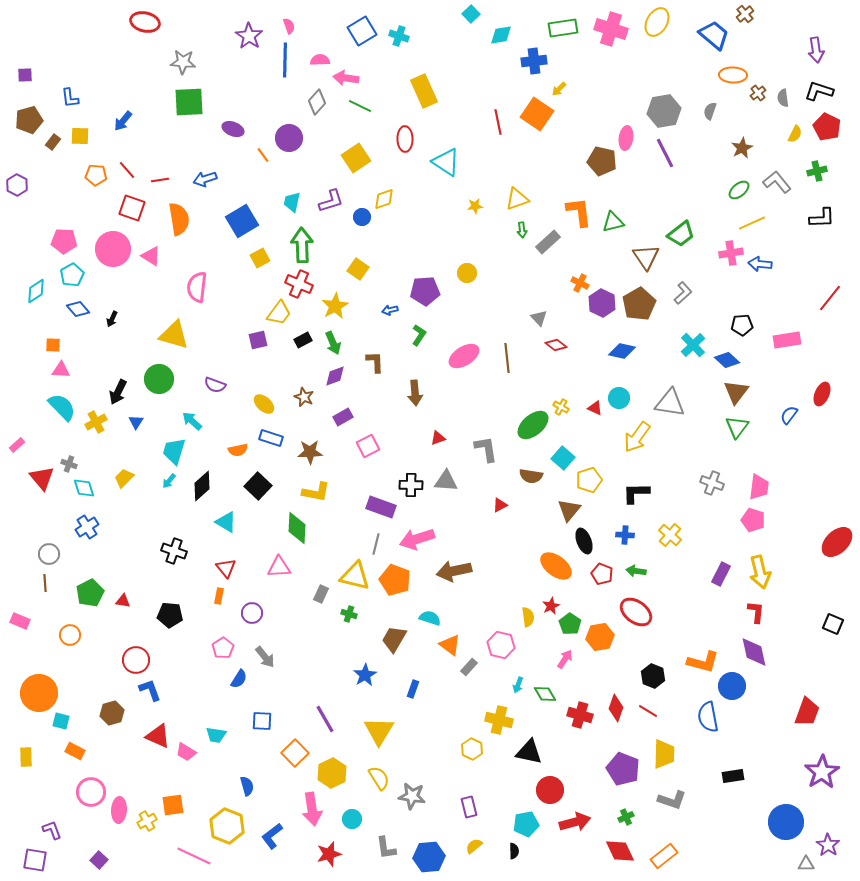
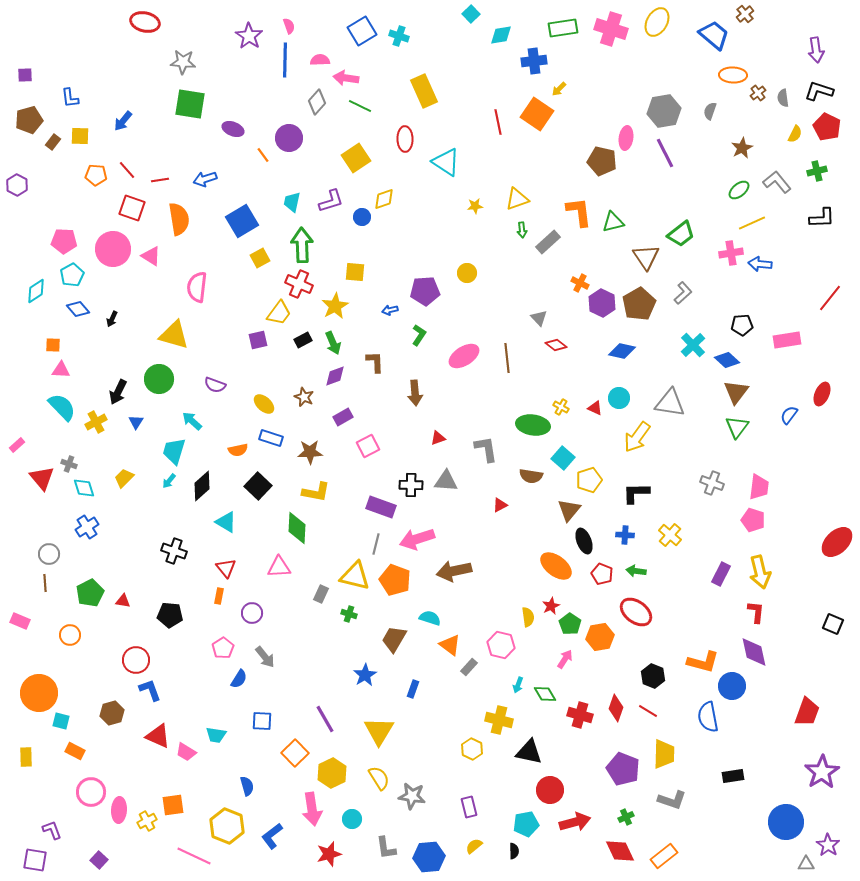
green square at (189, 102): moved 1 px right, 2 px down; rotated 12 degrees clockwise
yellow square at (358, 269): moved 3 px left, 3 px down; rotated 30 degrees counterclockwise
green ellipse at (533, 425): rotated 48 degrees clockwise
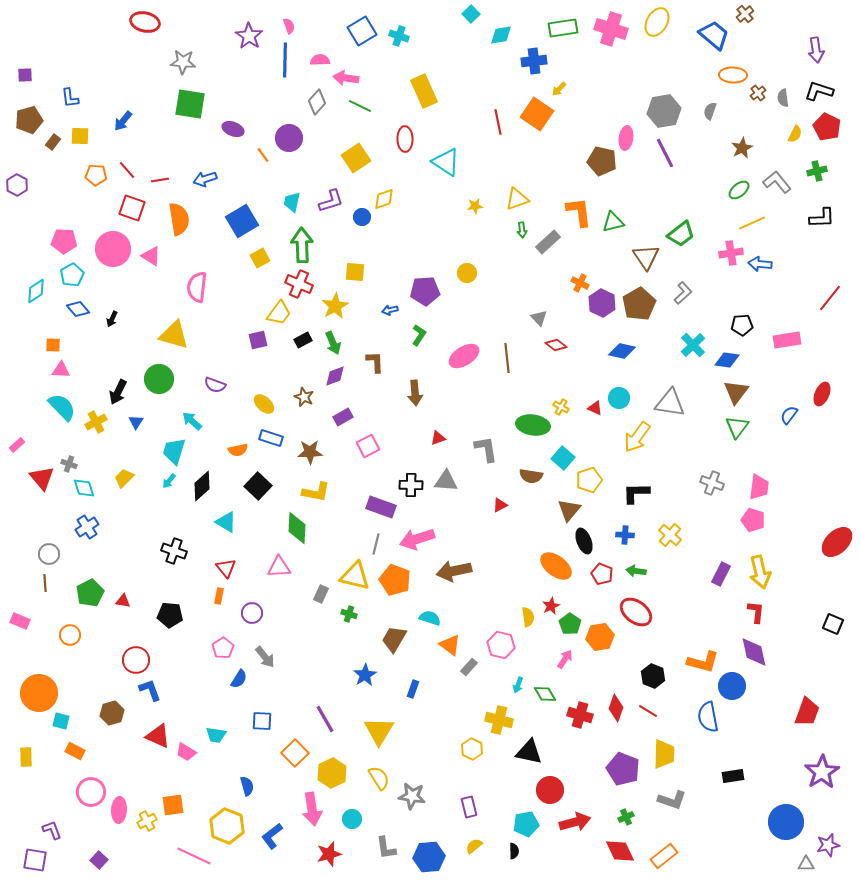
blue diamond at (727, 360): rotated 35 degrees counterclockwise
purple star at (828, 845): rotated 25 degrees clockwise
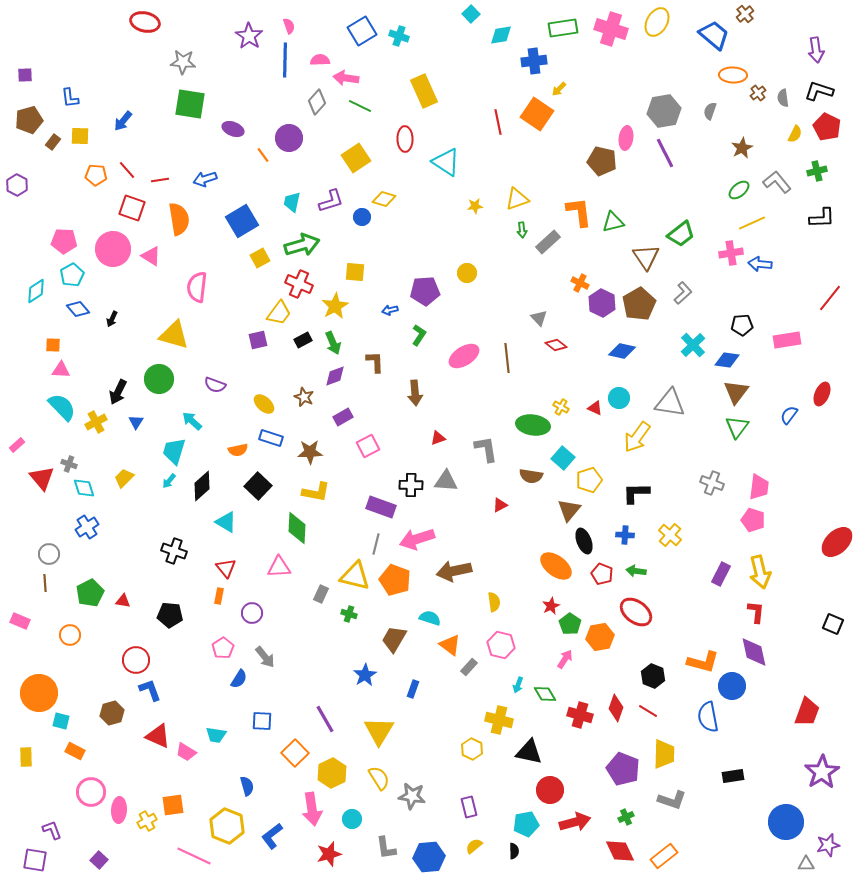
yellow diamond at (384, 199): rotated 35 degrees clockwise
green arrow at (302, 245): rotated 76 degrees clockwise
yellow semicircle at (528, 617): moved 34 px left, 15 px up
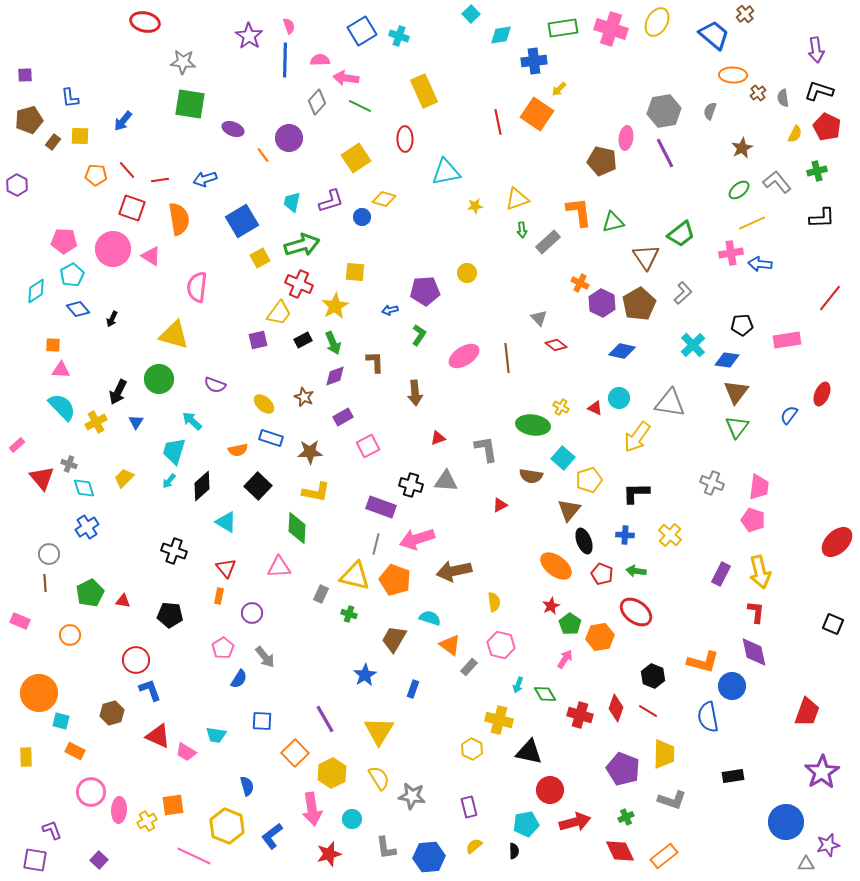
cyan triangle at (446, 162): moved 10 px down; rotated 44 degrees counterclockwise
black cross at (411, 485): rotated 15 degrees clockwise
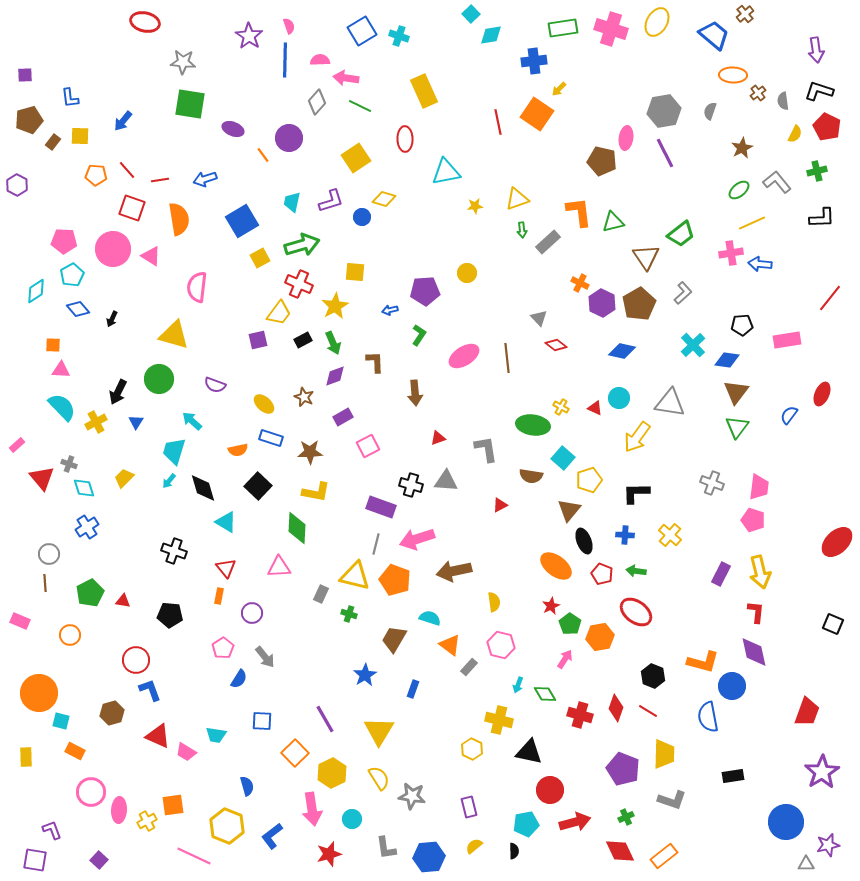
cyan diamond at (501, 35): moved 10 px left
gray semicircle at (783, 98): moved 3 px down
black diamond at (202, 486): moved 1 px right, 2 px down; rotated 64 degrees counterclockwise
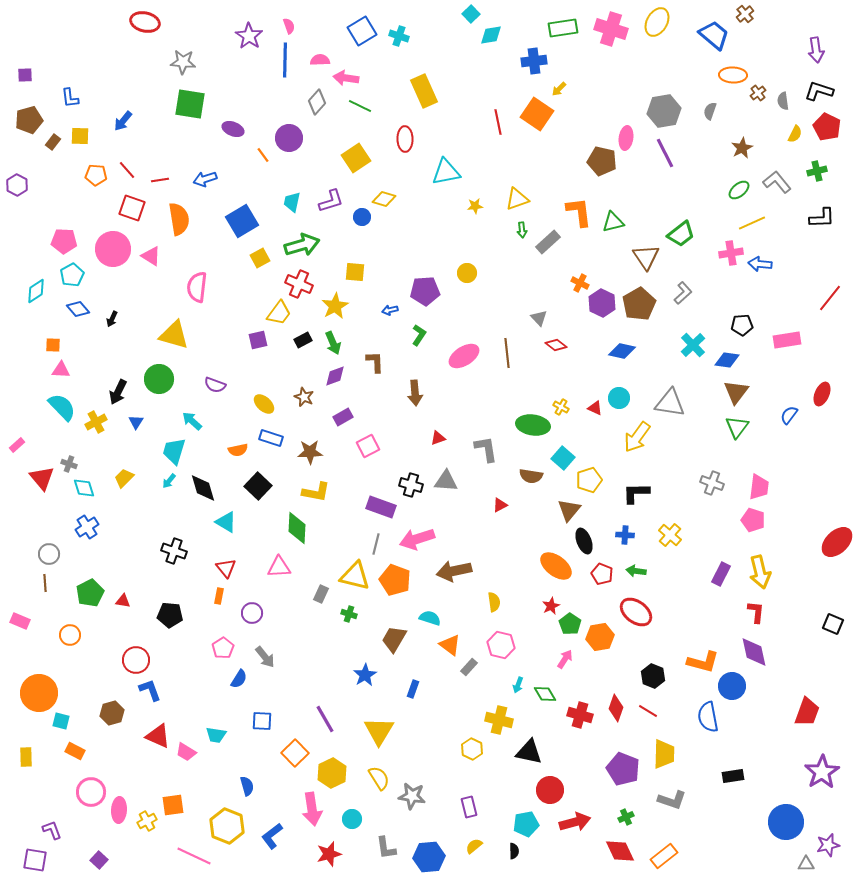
brown line at (507, 358): moved 5 px up
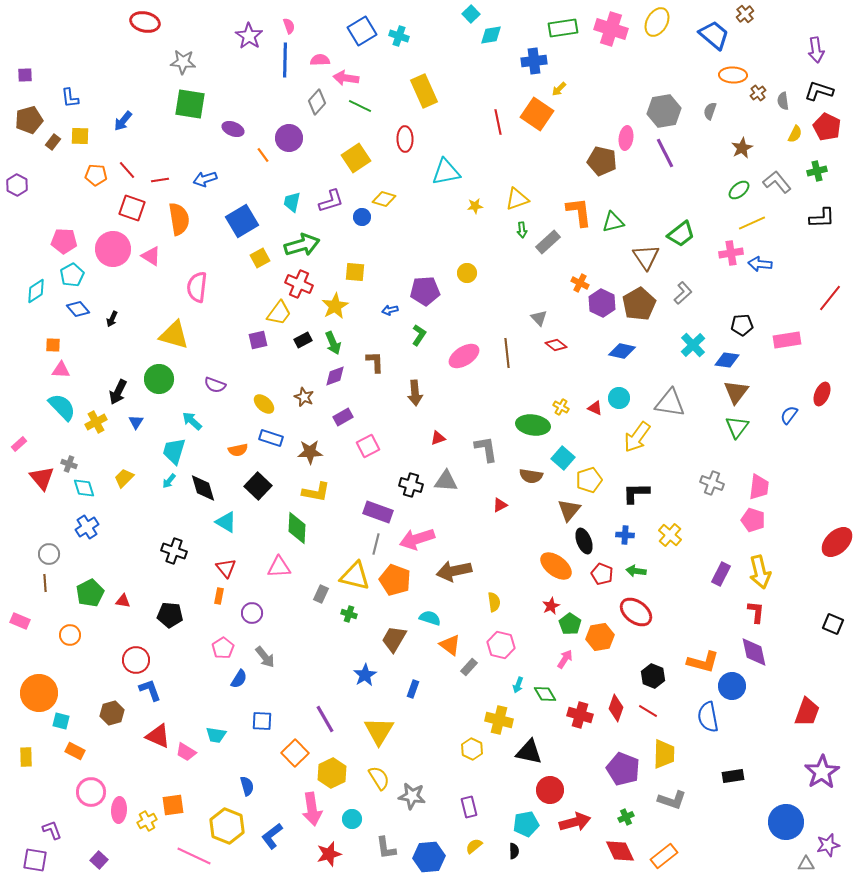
pink rectangle at (17, 445): moved 2 px right, 1 px up
purple rectangle at (381, 507): moved 3 px left, 5 px down
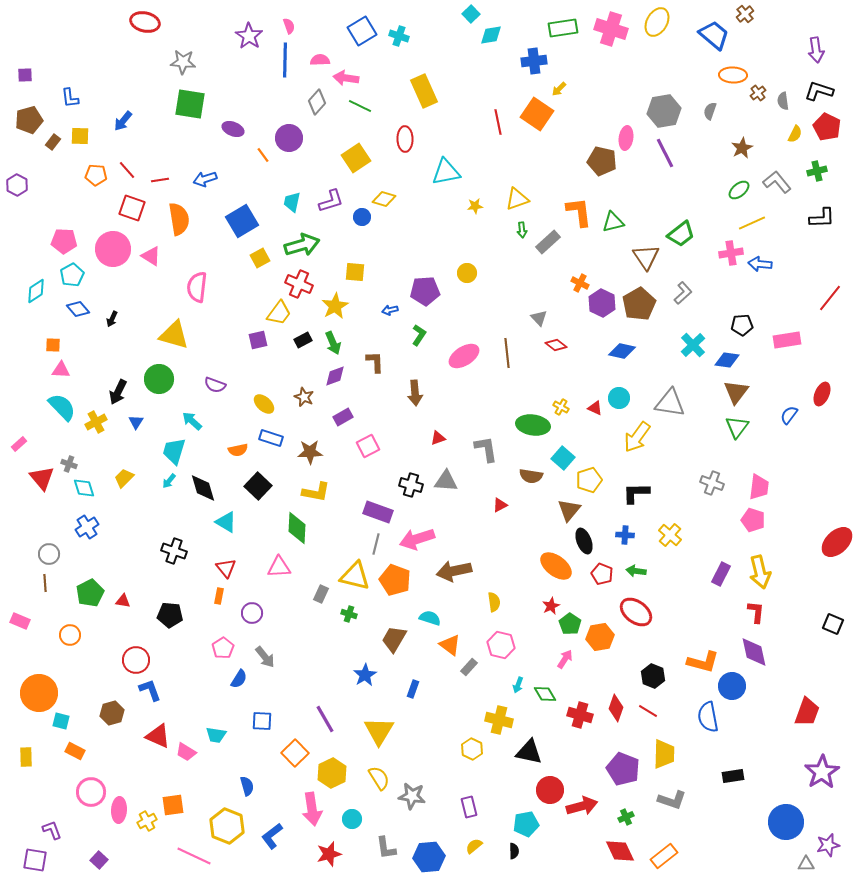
red arrow at (575, 822): moved 7 px right, 16 px up
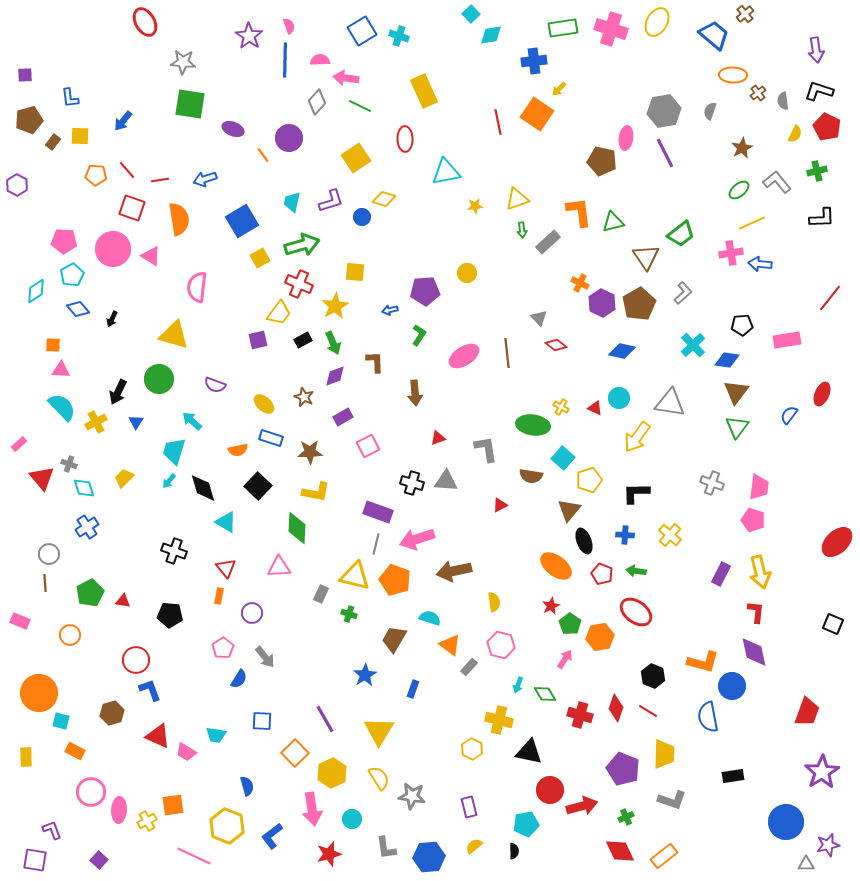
red ellipse at (145, 22): rotated 48 degrees clockwise
black cross at (411, 485): moved 1 px right, 2 px up
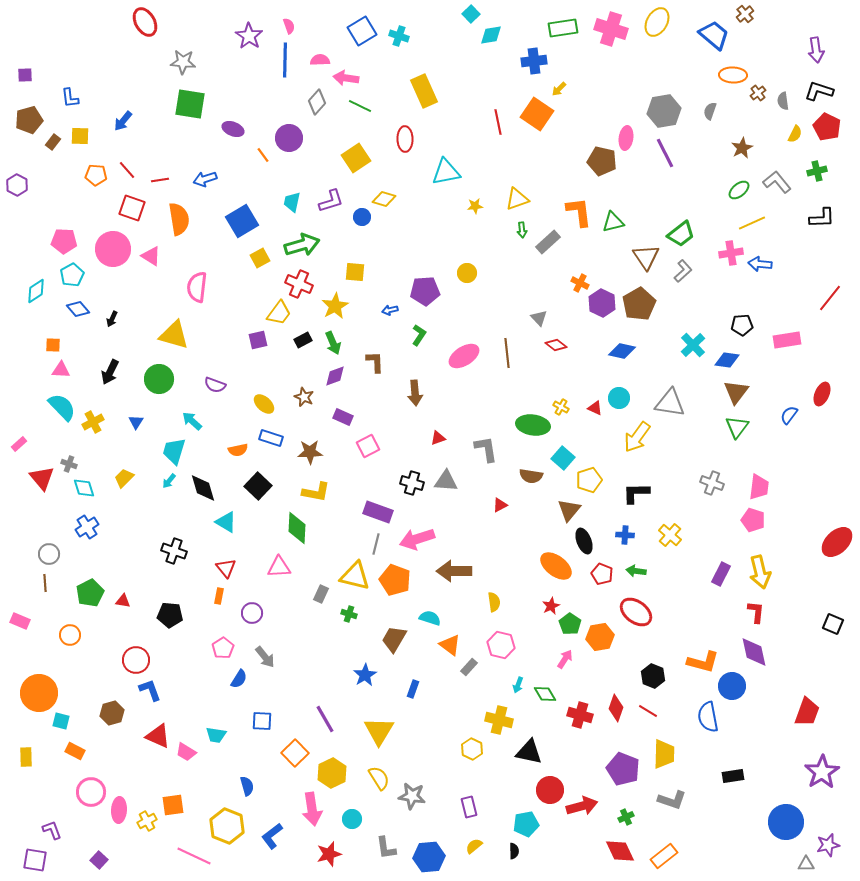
gray L-shape at (683, 293): moved 22 px up
black arrow at (118, 392): moved 8 px left, 20 px up
purple rectangle at (343, 417): rotated 54 degrees clockwise
yellow cross at (96, 422): moved 3 px left
brown arrow at (454, 571): rotated 12 degrees clockwise
